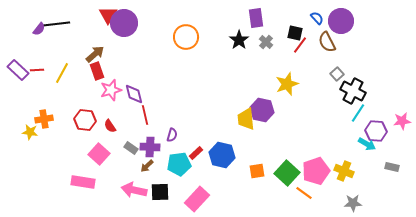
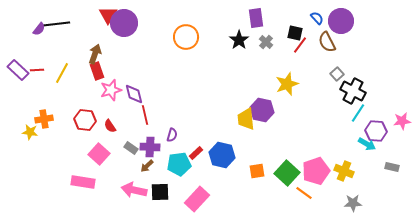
brown arrow at (95, 54): rotated 30 degrees counterclockwise
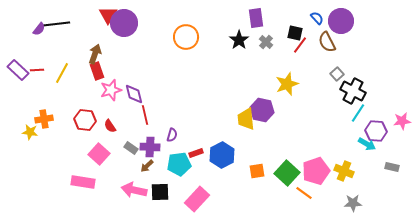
red rectangle at (196, 153): rotated 24 degrees clockwise
blue hexagon at (222, 155): rotated 20 degrees clockwise
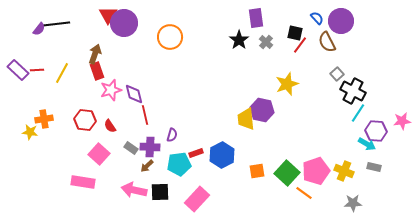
orange circle at (186, 37): moved 16 px left
gray rectangle at (392, 167): moved 18 px left
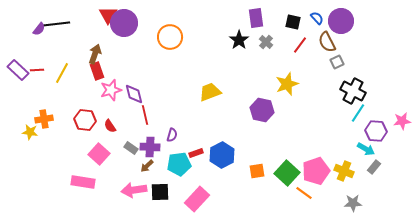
black square at (295, 33): moved 2 px left, 11 px up
gray square at (337, 74): moved 12 px up; rotated 16 degrees clockwise
yellow trapezoid at (246, 119): moved 36 px left, 27 px up; rotated 75 degrees clockwise
cyan arrow at (367, 144): moved 1 px left, 5 px down
gray rectangle at (374, 167): rotated 64 degrees counterclockwise
pink arrow at (134, 190): rotated 20 degrees counterclockwise
